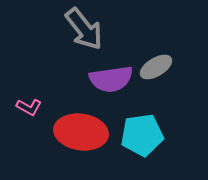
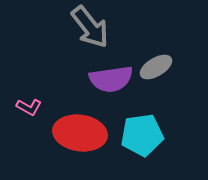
gray arrow: moved 6 px right, 2 px up
red ellipse: moved 1 px left, 1 px down
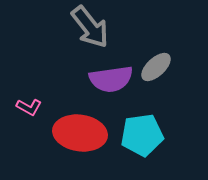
gray ellipse: rotated 12 degrees counterclockwise
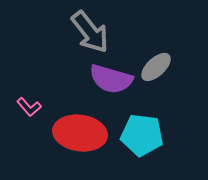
gray arrow: moved 5 px down
purple semicircle: rotated 24 degrees clockwise
pink L-shape: rotated 20 degrees clockwise
cyan pentagon: rotated 15 degrees clockwise
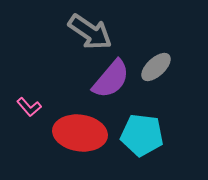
gray arrow: rotated 18 degrees counterclockwise
purple semicircle: rotated 66 degrees counterclockwise
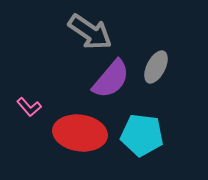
gray ellipse: rotated 20 degrees counterclockwise
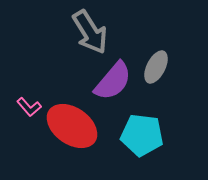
gray arrow: rotated 24 degrees clockwise
purple semicircle: moved 2 px right, 2 px down
red ellipse: moved 8 px left, 7 px up; rotated 27 degrees clockwise
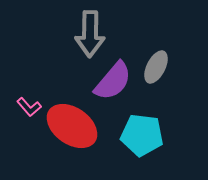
gray arrow: moved 2 px down; rotated 33 degrees clockwise
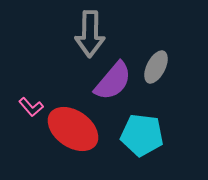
pink L-shape: moved 2 px right
red ellipse: moved 1 px right, 3 px down
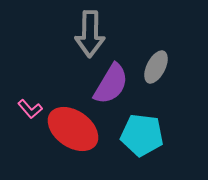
purple semicircle: moved 2 px left, 3 px down; rotated 9 degrees counterclockwise
pink L-shape: moved 1 px left, 2 px down
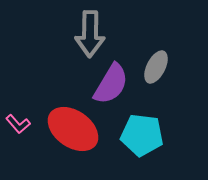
pink L-shape: moved 12 px left, 15 px down
